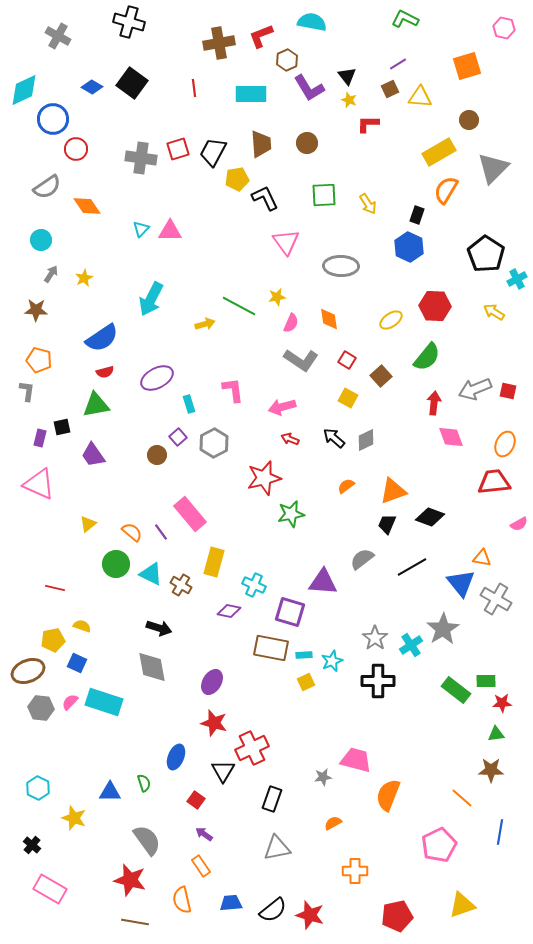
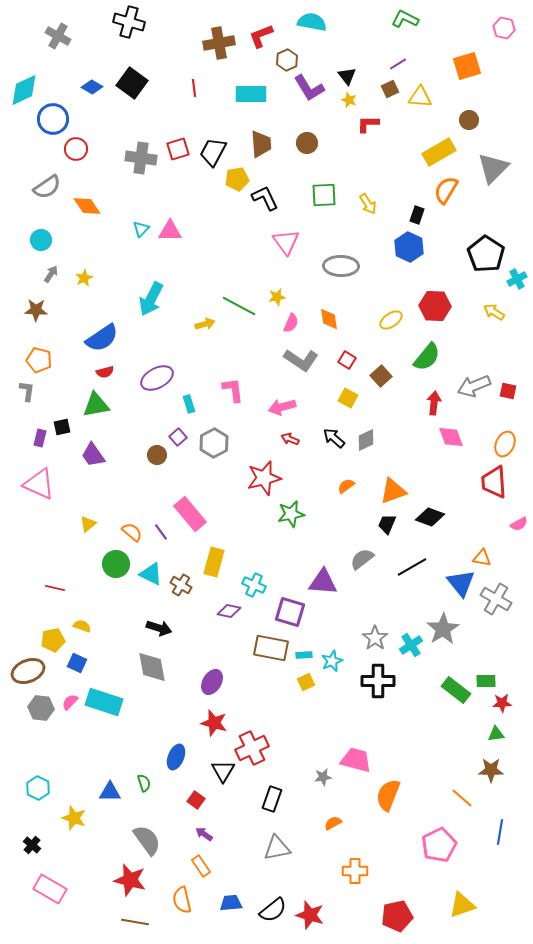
gray arrow at (475, 389): moved 1 px left, 3 px up
red trapezoid at (494, 482): rotated 88 degrees counterclockwise
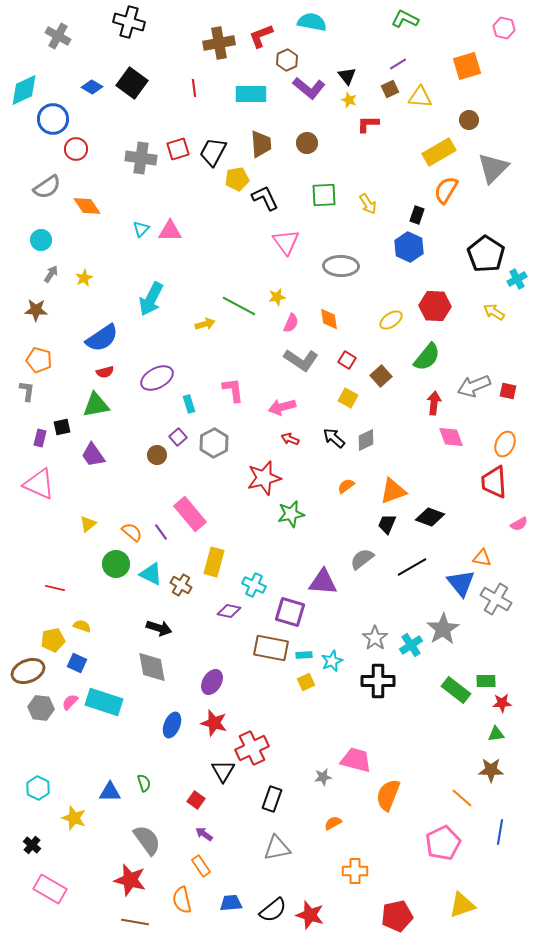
purple L-shape at (309, 88): rotated 20 degrees counterclockwise
blue ellipse at (176, 757): moved 4 px left, 32 px up
pink pentagon at (439, 845): moved 4 px right, 2 px up
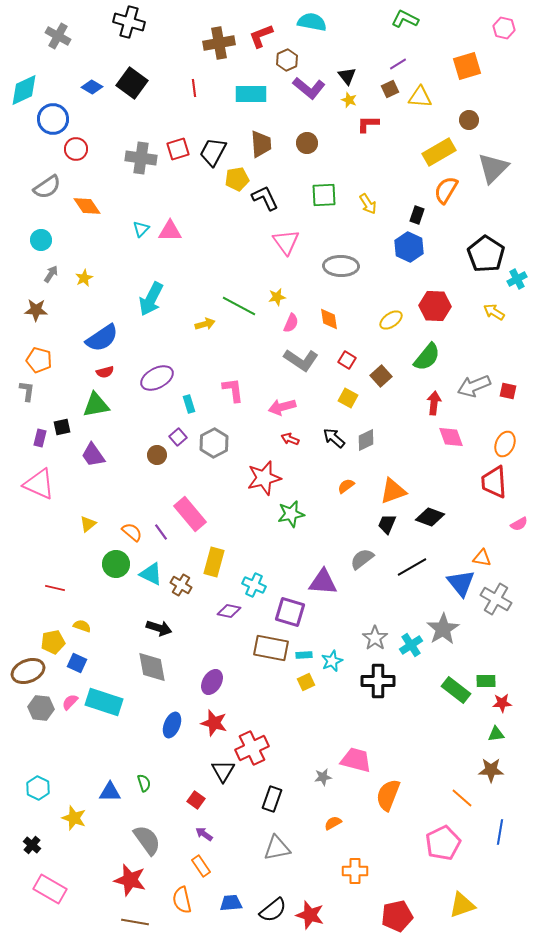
yellow pentagon at (53, 640): moved 2 px down
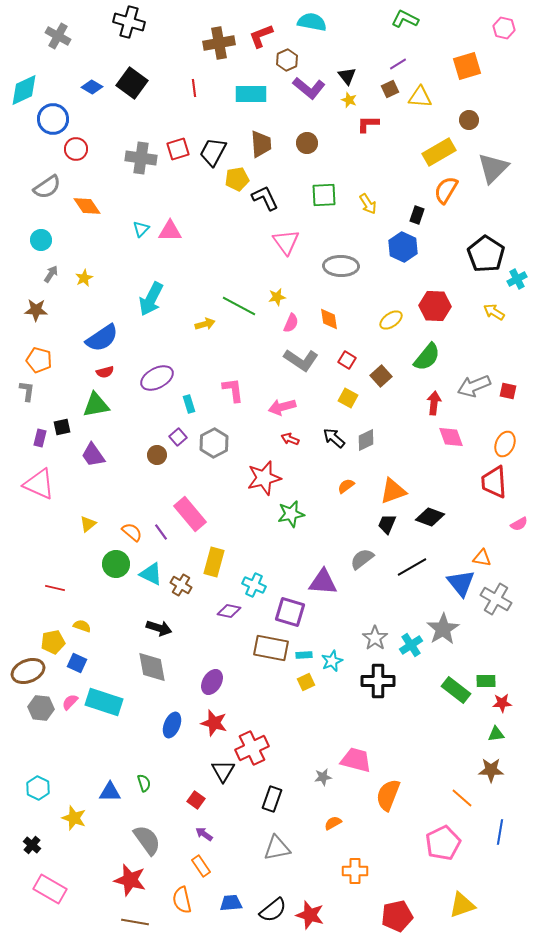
blue hexagon at (409, 247): moved 6 px left
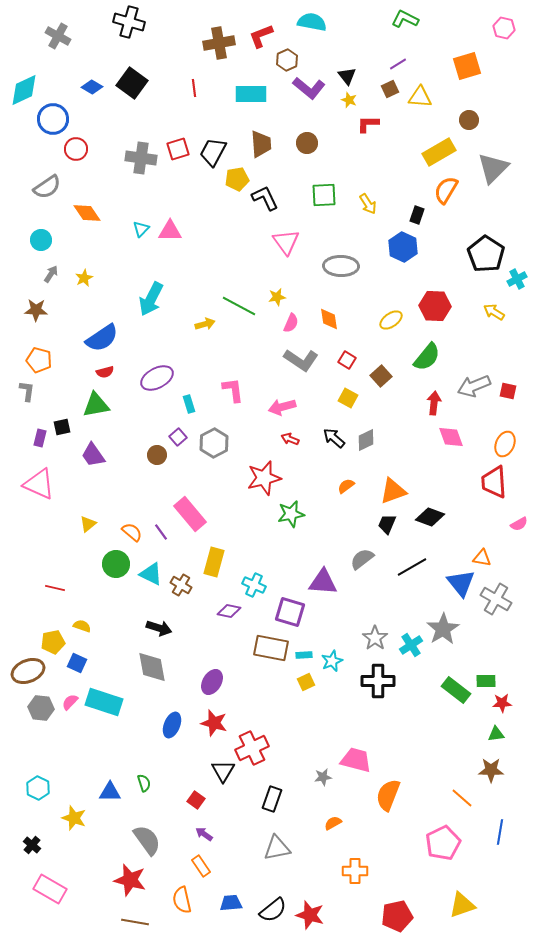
orange diamond at (87, 206): moved 7 px down
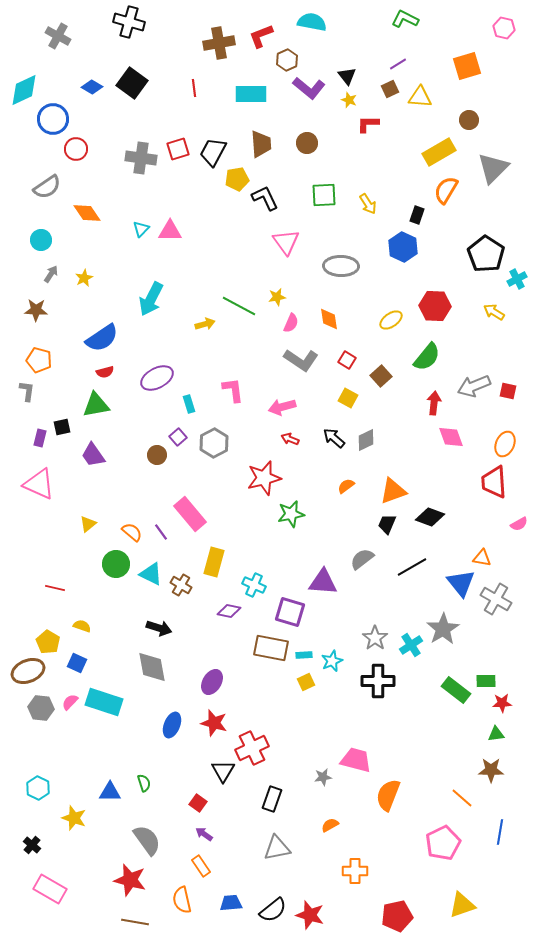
yellow pentagon at (53, 642): moved 5 px left; rotated 30 degrees counterclockwise
red square at (196, 800): moved 2 px right, 3 px down
orange semicircle at (333, 823): moved 3 px left, 2 px down
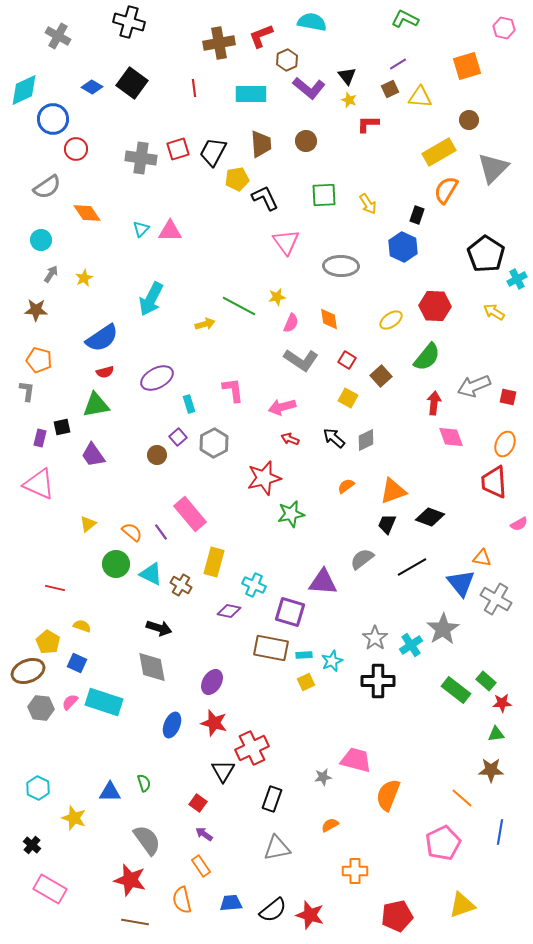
brown circle at (307, 143): moved 1 px left, 2 px up
red square at (508, 391): moved 6 px down
green rectangle at (486, 681): rotated 42 degrees clockwise
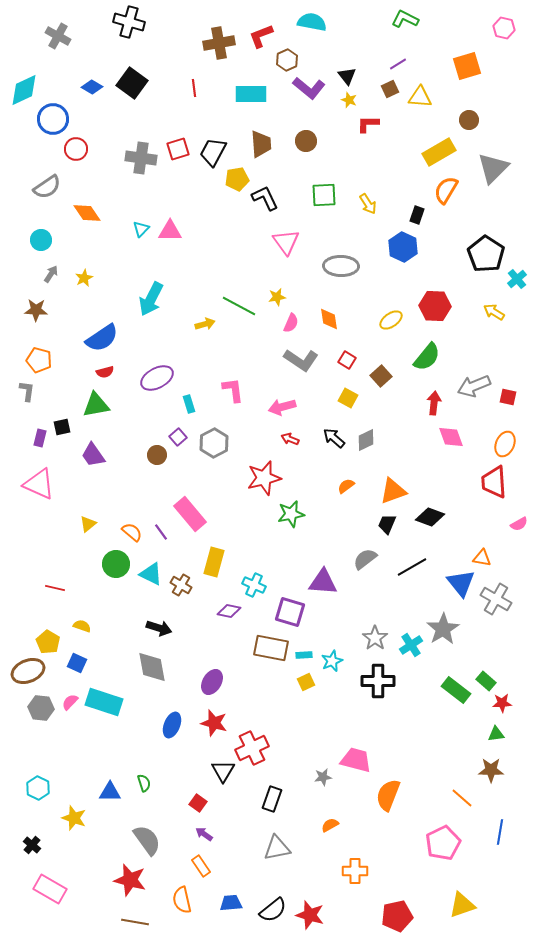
cyan cross at (517, 279): rotated 12 degrees counterclockwise
gray semicircle at (362, 559): moved 3 px right
